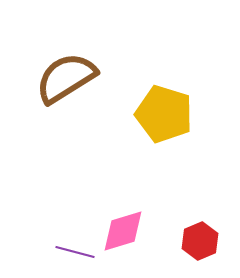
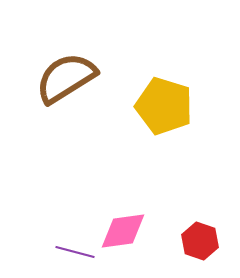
yellow pentagon: moved 8 px up
pink diamond: rotated 9 degrees clockwise
red hexagon: rotated 18 degrees counterclockwise
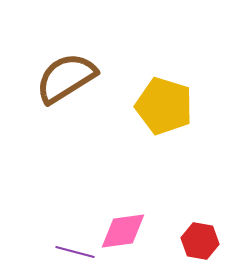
red hexagon: rotated 9 degrees counterclockwise
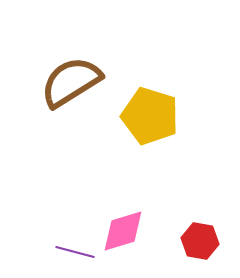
brown semicircle: moved 5 px right, 4 px down
yellow pentagon: moved 14 px left, 10 px down
pink diamond: rotated 9 degrees counterclockwise
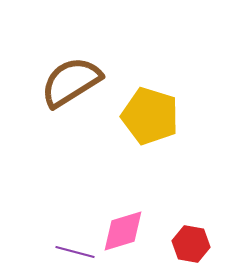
red hexagon: moved 9 px left, 3 px down
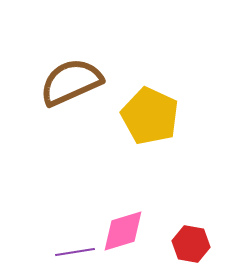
brown semicircle: rotated 8 degrees clockwise
yellow pentagon: rotated 8 degrees clockwise
purple line: rotated 24 degrees counterclockwise
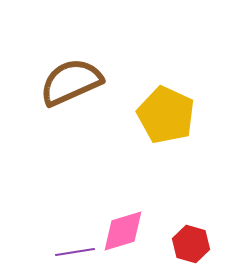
yellow pentagon: moved 16 px right, 1 px up
red hexagon: rotated 6 degrees clockwise
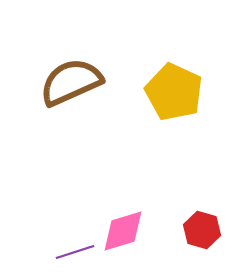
yellow pentagon: moved 8 px right, 23 px up
red hexagon: moved 11 px right, 14 px up
purple line: rotated 9 degrees counterclockwise
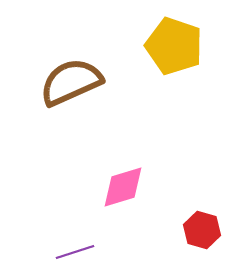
yellow pentagon: moved 46 px up; rotated 6 degrees counterclockwise
pink diamond: moved 44 px up
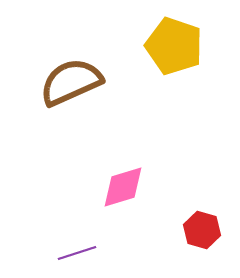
purple line: moved 2 px right, 1 px down
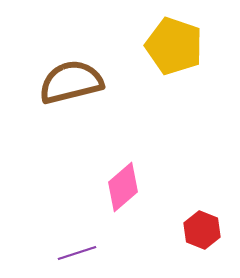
brown semicircle: rotated 10 degrees clockwise
pink diamond: rotated 24 degrees counterclockwise
red hexagon: rotated 6 degrees clockwise
